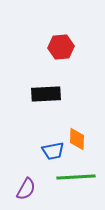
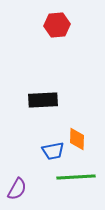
red hexagon: moved 4 px left, 22 px up
black rectangle: moved 3 px left, 6 px down
purple semicircle: moved 9 px left
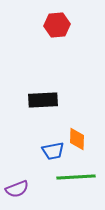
purple semicircle: rotated 40 degrees clockwise
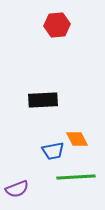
orange diamond: rotated 30 degrees counterclockwise
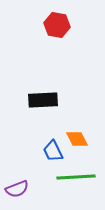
red hexagon: rotated 15 degrees clockwise
blue trapezoid: rotated 75 degrees clockwise
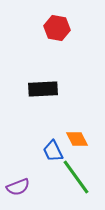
red hexagon: moved 3 px down
black rectangle: moved 11 px up
green line: rotated 57 degrees clockwise
purple semicircle: moved 1 px right, 2 px up
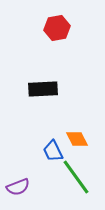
red hexagon: rotated 20 degrees counterclockwise
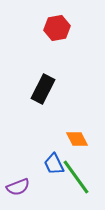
black rectangle: rotated 60 degrees counterclockwise
blue trapezoid: moved 1 px right, 13 px down
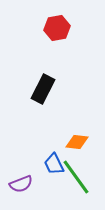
orange diamond: moved 3 px down; rotated 55 degrees counterclockwise
purple semicircle: moved 3 px right, 3 px up
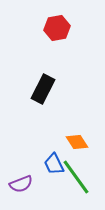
orange diamond: rotated 50 degrees clockwise
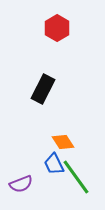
red hexagon: rotated 20 degrees counterclockwise
orange diamond: moved 14 px left
